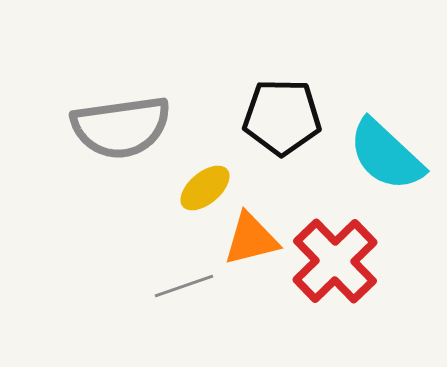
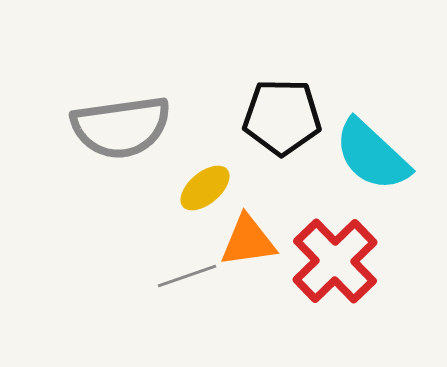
cyan semicircle: moved 14 px left
orange triangle: moved 3 px left, 2 px down; rotated 6 degrees clockwise
gray line: moved 3 px right, 10 px up
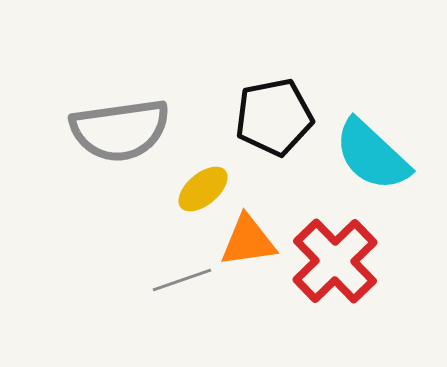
black pentagon: moved 8 px left; rotated 12 degrees counterclockwise
gray semicircle: moved 1 px left, 3 px down
yellow ellipse: moved 2 px left, 1 px down
gray line: moved 5 px left, 4 px down
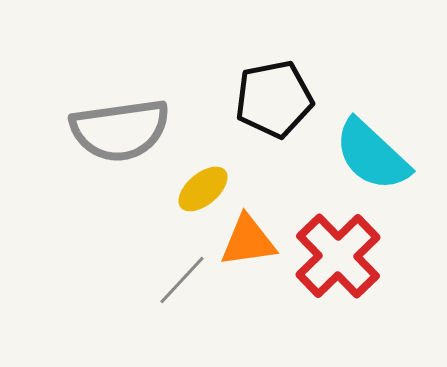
black pentagon: moved 18 px up
red cross: moved 3 px right, 5 px up
gray line: rotated 28 degrees counterclockwise
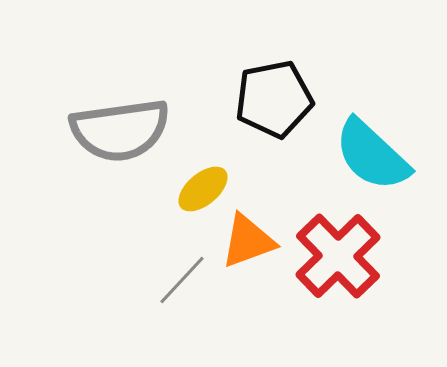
orange triangle: rotated 12 degrees counterclockwise
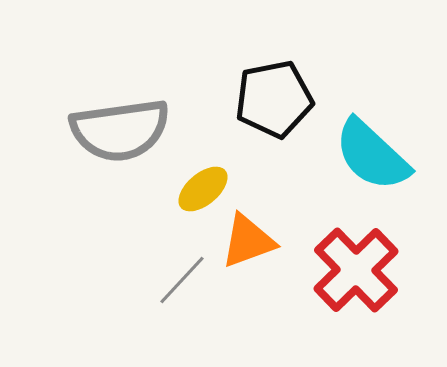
red cross: moved 18 px right, 14 px down
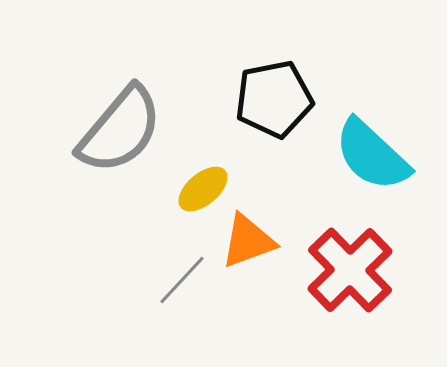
gray semicircle: rotated 42 degrees counterclockwise
red cross: moved 6 px left
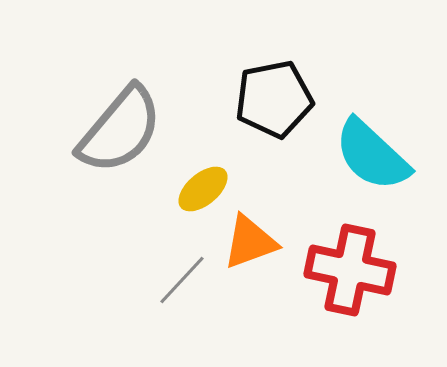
orange triangle: moved 2 px right, 1 px down
red cross: rotated 34 degrees counterclockwise
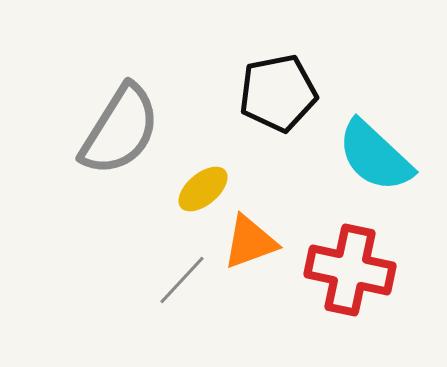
black pentagon: moved 4 px right, 6 px up
gray semicircle: rotated 8 degrees counterclockwise
cyan semicircle: moved 3 px right, 1 px down
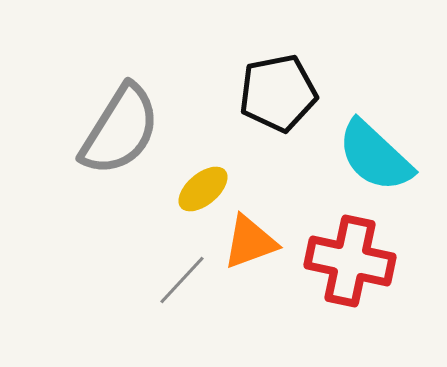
red cross: moved 9 px up
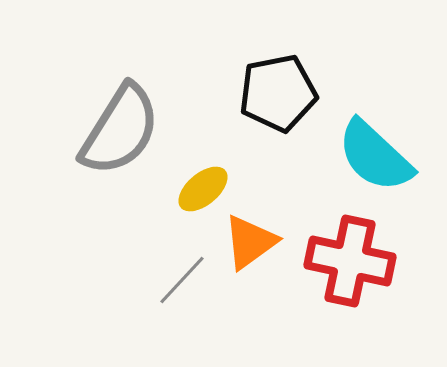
orange triangle: rotated 16 degrees counterclockwise
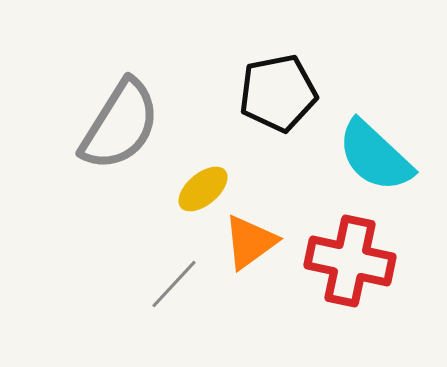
gray semicircle: moved 5 px up
gray line: moved 8 px left, 4 px down
